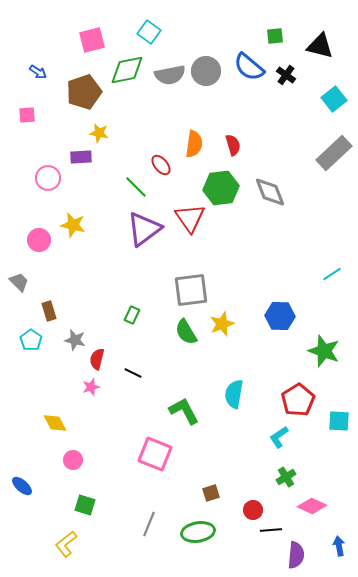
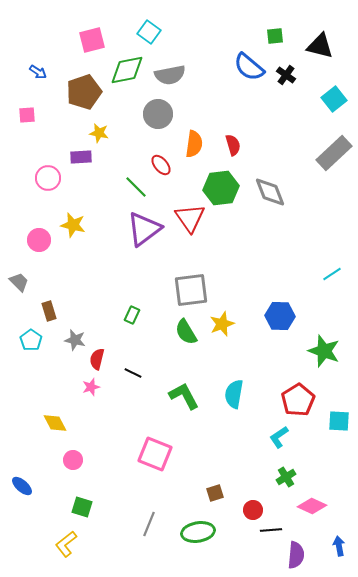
gray circle at (206, 71): moved 48 px left, 43 px down
green L-shape at (184, 411): moved 15 px up
brown square at (211, 493): moved 4 px right
green square at (85, 505): moved 3 px left, 2 px down
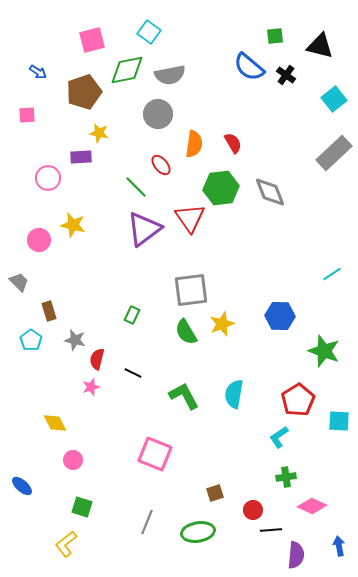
red semicircle at (233, 145): moved 2 px up; rotated 15 degrees counterclockwise
green cross at (286, 477): rotated 24 degrees clockwise
gray line at (149, 524): moved 2 px left, 2 px up
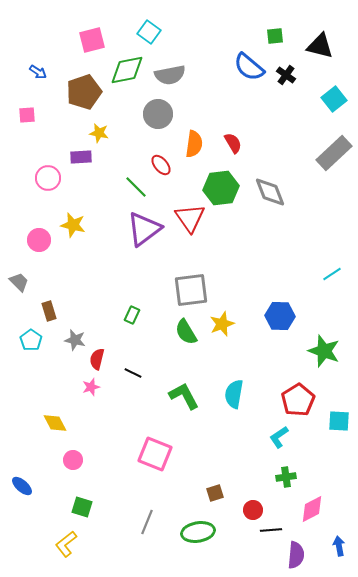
pink diamond at (312, 506): moved 3 px down; rotated 52 degrees counterclockwise
